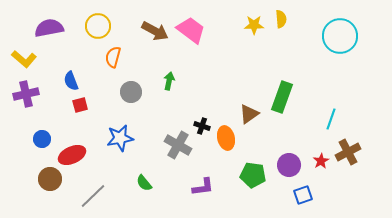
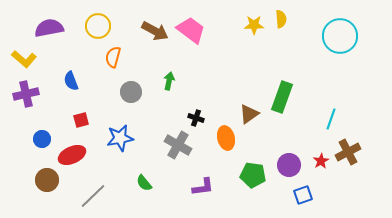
red square: moved 1 px right, 15 px down
black cross: moved 6 px left, 8 px up
brown circle: moved 3 px left, 1 px down
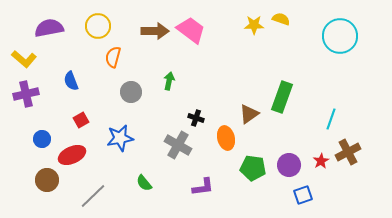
yellow semicircle: rotated 66 degrees counterclockwise
brown arrow: rotated 28 degrees counterclockwise
red square: rotated 14 degrees counterclockwise
green pentagon: moved 7 px up
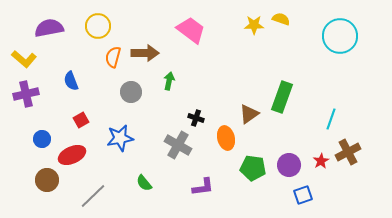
brown arrow: moved 10 px left, 22 px down
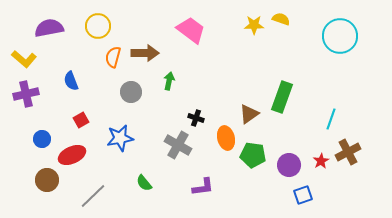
green pentagon: moved 13 px up
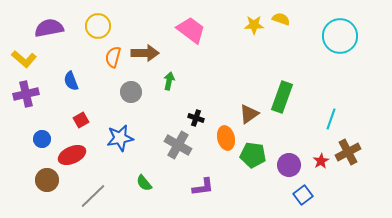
blue square: rotated 18 degrees counterclockwise
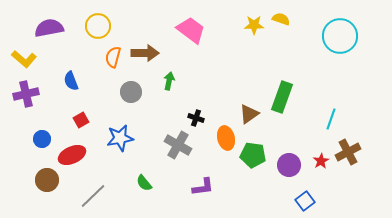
blue square: moved 2 px right, 6 px down
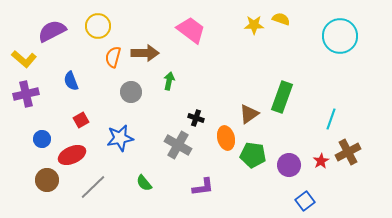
purple semicircle: moved 3 px right, 3 px down; rotated 16 degrees counterclockwise
gray line: moved 9 px up
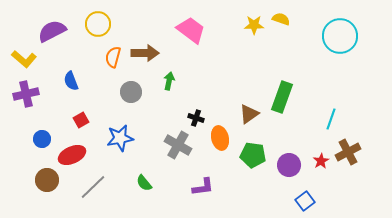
yellow circle: moved 2 px up
orange ellipse: moved 6 px left
